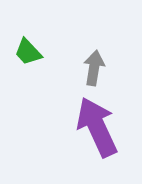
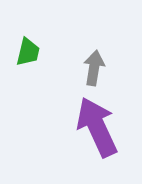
green trapezoid: rotated 124 degrees counterclockwise
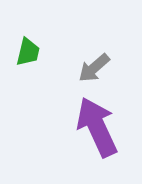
gray arrow: rotated 140 degrees counterclockwise
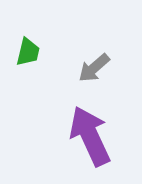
purple arrow: moved 7 px left, 9 px down
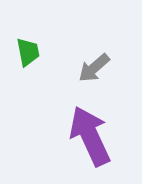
green trapezoid: rotated 24 degrees counterclockwise
